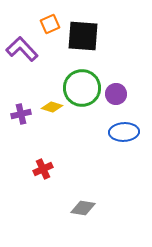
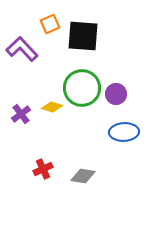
purple cross: rotated 24 degrees counterclockwise
gray diamond: moved 32 px up
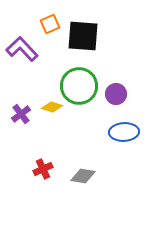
green circle: moved 3 px left, 2 px up
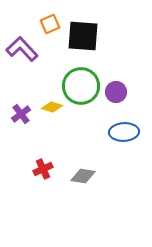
green circle: moved 2 px right
purple circle: moved 2 px up
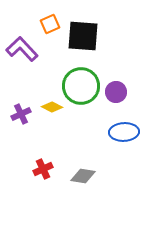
yellow diamond: rotated 10 degrees clockwise
purple cross: rotated 12 degrees clockwise
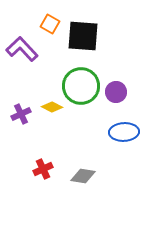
orange square: rotated 36 degrees counterclockwise
